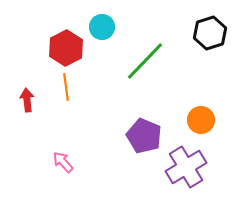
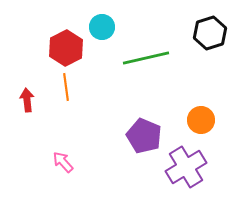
green line: moved 1 px right, 3 px up; rotated 33 degrees clockwise
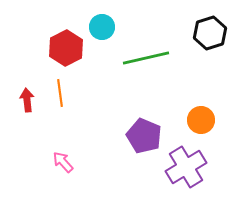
orange line: moved 6 px left, 6 px down
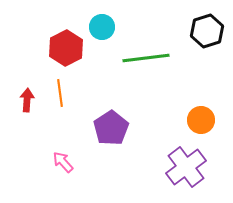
black hexagon: moved 3 px left, 2 px up
green line: rotated 6 degrees clockwise
red arrow: rotated 10 degrees clockwise
purple pentagon: moved 33 px left, 8 px up; rotated 16 degrees clockwise
purple cross: rotated 6 degrees counterclockwise
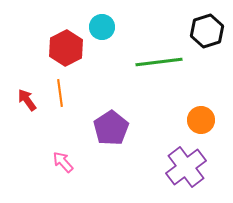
green line: moved 13 px right, 4 px down
red arrow: rotated 40 degrees counterclockwise
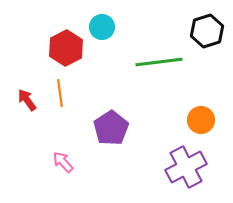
purple cross: rotated 9 degrees clockwise
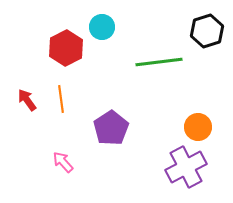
orange line: moved 1 px right, 6 px down
orange circle: moved 3 px left, 7 px down
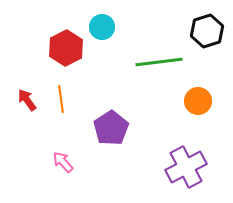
orange circle: moved 26 px up
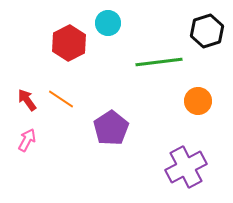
cyan circle: moved 6 px right, 4 px up
red hexagon: moved 3 px right, 5 px up
orange line: rotated 48 degrees counterclockwise
pink arrow: moved 36 px left, 22 px up; rotated 70 degrees clockwise
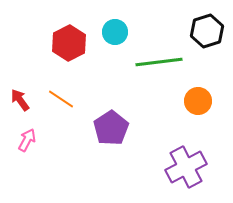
cyan circle: moved 7 px right, 9 px down
red arrow: moved 7 px left
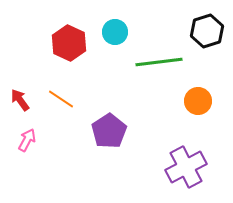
red hexagon: rotated 8 degrees counterclockwise
purple pentagon: moved 2 px left, 3 px down
